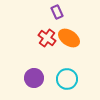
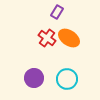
purple rectangle: rotated 56 degrees clockwise
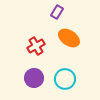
red cross: moved 11 px left, 8 px down; rotated 24 degrees clockwise
cyan circle: moved 2 px left
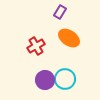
purple rectangle: moved 3 px right
purple circle: moved 11 px right, 2 px down
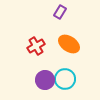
orange ellipse: moved 6 px down
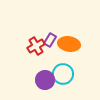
purple rectangle: moved 10 px left, 28 px down
orange ellipse: rotated 25 degrees counterclockwise
cyan circle: moved 2 px left, 5 px up
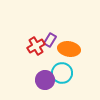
orange ellipse: moved 5 px down
cyan circle: moved 1 px left, 1 px up
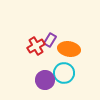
cyan circle: moved 2 px right
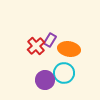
red cross: rotated 12 degrees counterclockwise
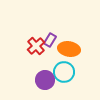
cyan circle: moved 1 px up
